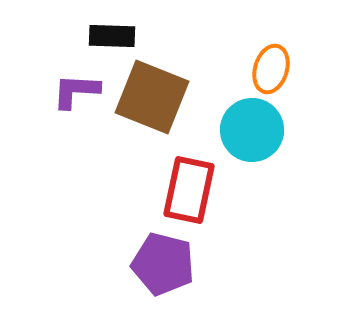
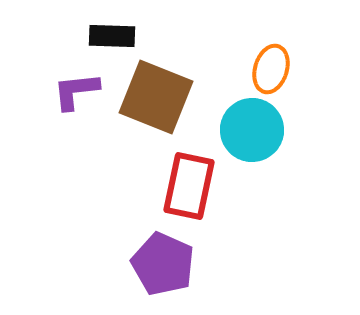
purple L-shape: rotated 9 degrees counterclockwise
brown square: moved 4 px right
red rectangle: moved 4 px up
purple pentagon: rotated 10 degrees clockwise
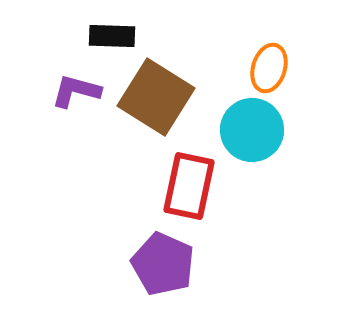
orange ellipse: moved 2 px left, 1 px up
purple L-shape: rotated 21 degrees clockwise
brown square: rotated 10 degrees clockwise
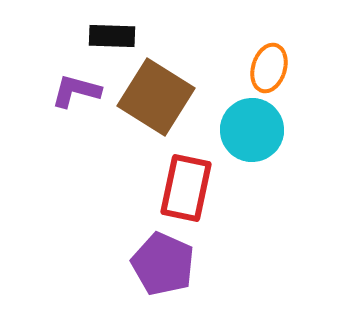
red rectangle: moved 3 px left, 2 px down
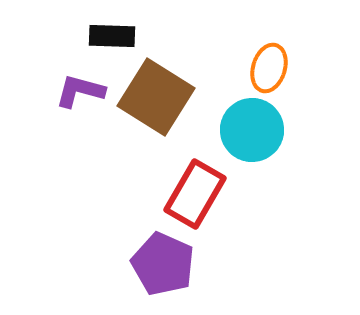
purple L-shape: moved 4 px right
red rectangle: moved 9 px right, 6 px down; rotated 18 degrees clockwise
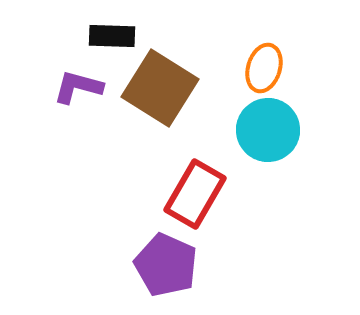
orange ellipse: moved 5 px left
purple L-shape: moved 2 px left, 4 px up
brown square: moved 4 px right, 9 px up
cyan circle: moved 16 px right
purple pentagon: moved 3 px right, 1 px down
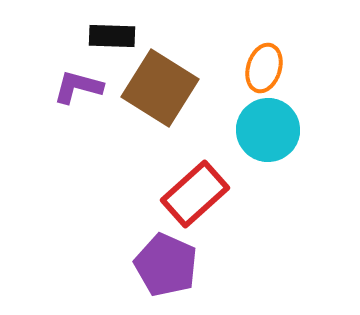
red rectangle: rotated 18 degrees clockwise
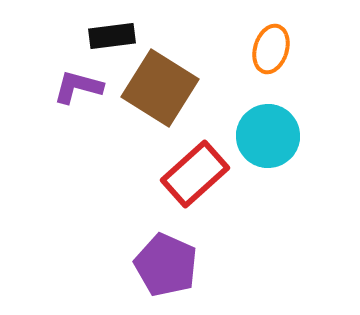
black rectangle: rotated 9 degrees counterclockwise
orange ellipse: moved 7 px right, 19 px up
cyan circle: moved 6 px down
red rectangle: moved 20 px up
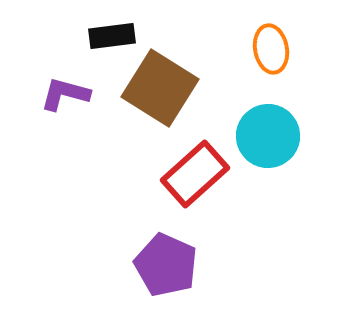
orange ellipse: rotated 27 degrees counterclockwise
purple L-shape: moved 13 px left, 7 px down
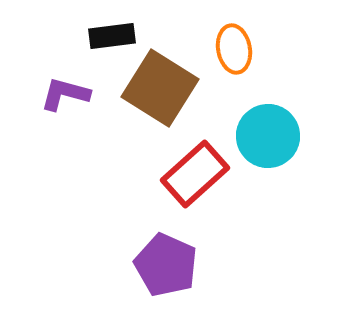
orange ellipse: moved 37 px left
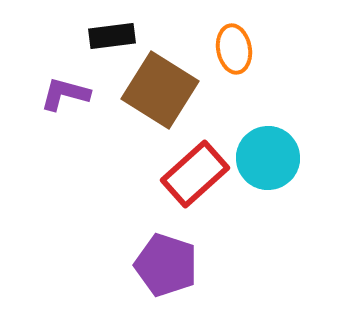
brown square: moved 2 px down
cyan circle: moved 22 px down
purple pentagon: rotated 6 degrees counterclockwise
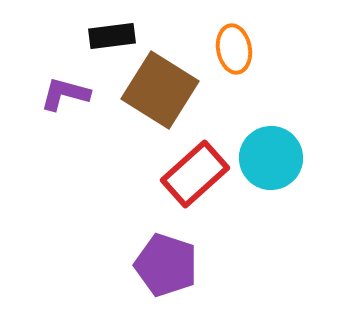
cyan circle: moved 3 px right
